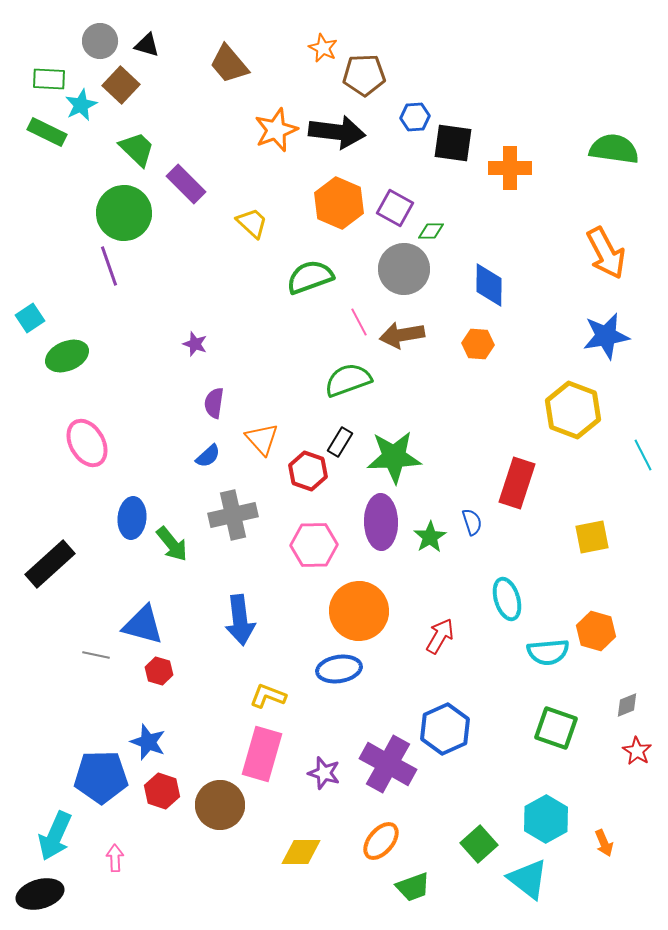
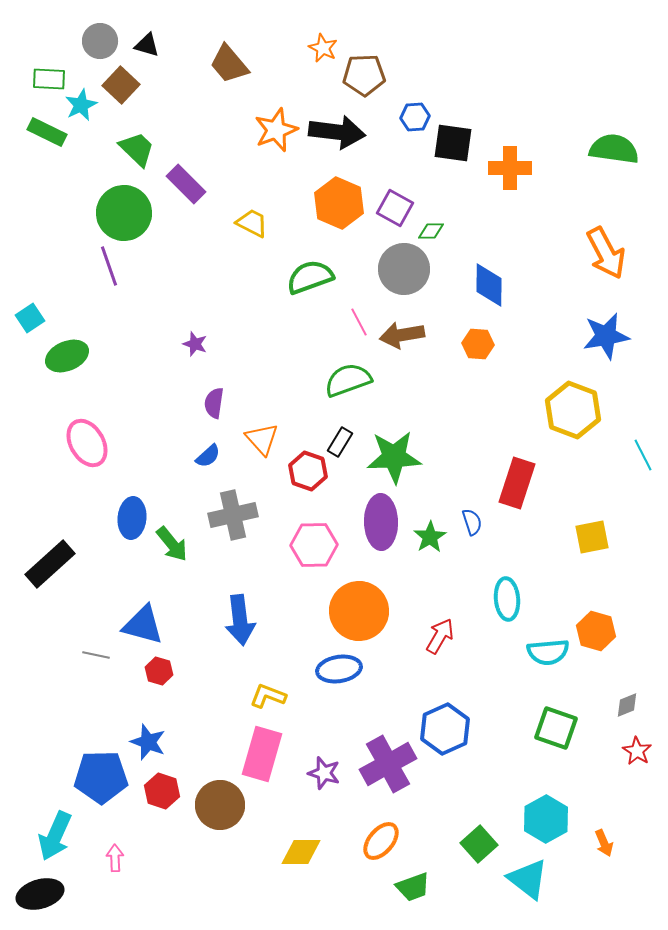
yellow trapezoid at (252, 223): rotated 16 degrees counterclockwise
cyan ellipse at (507, 599): rotated 12 degrees clockwise
purple cross at (388, 764): rotated 32 degrees clockwise
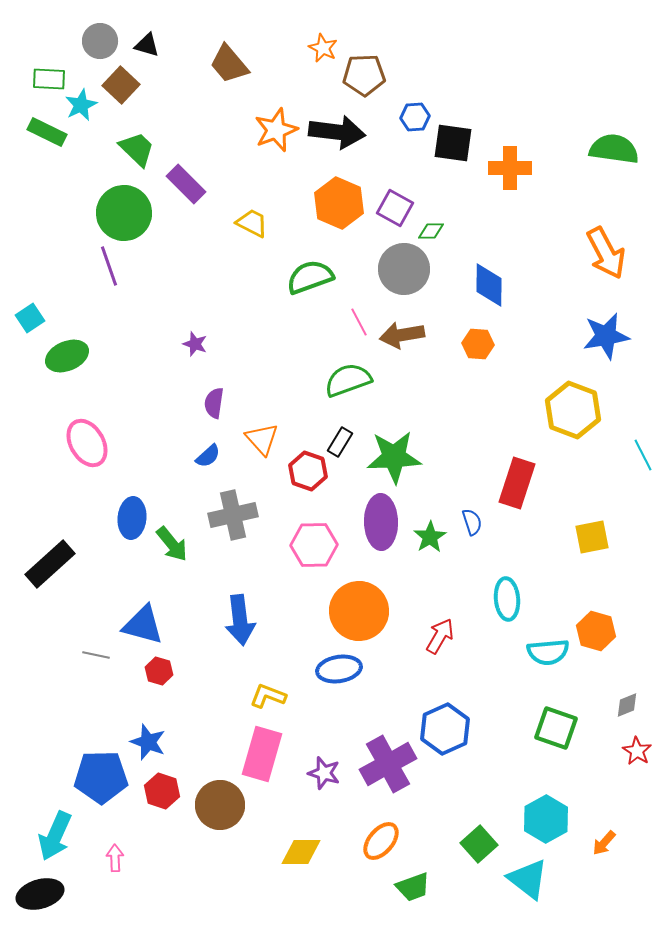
orange arrow at (604, 843): rotated 64 degrees clockwise
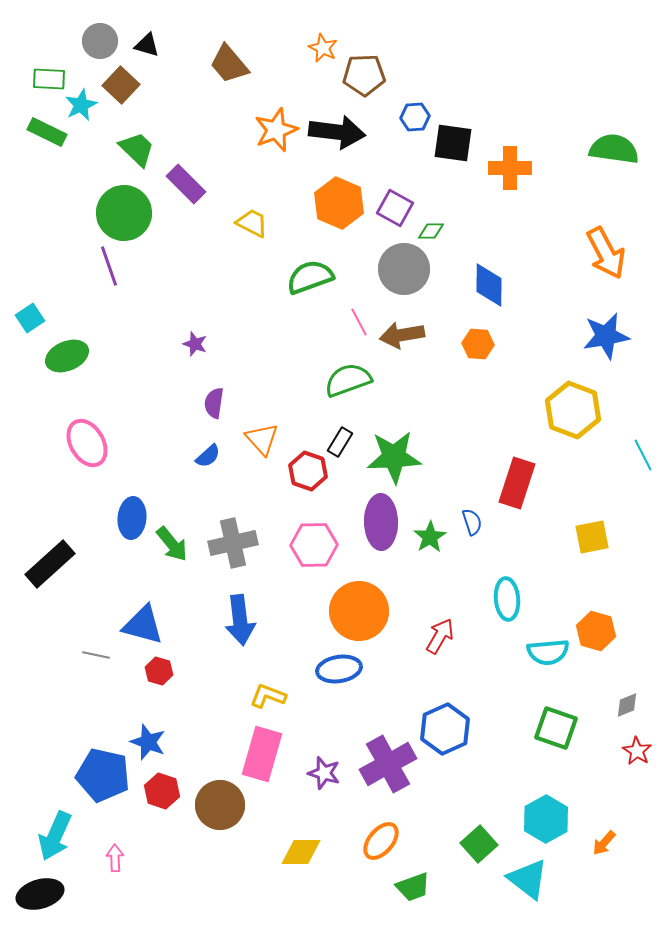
gray cross at (233, 515): moved 28 px down
blue pentagon at (101, 777): moved 2 px right, 2 px up; rotated 14 degrees clockwise
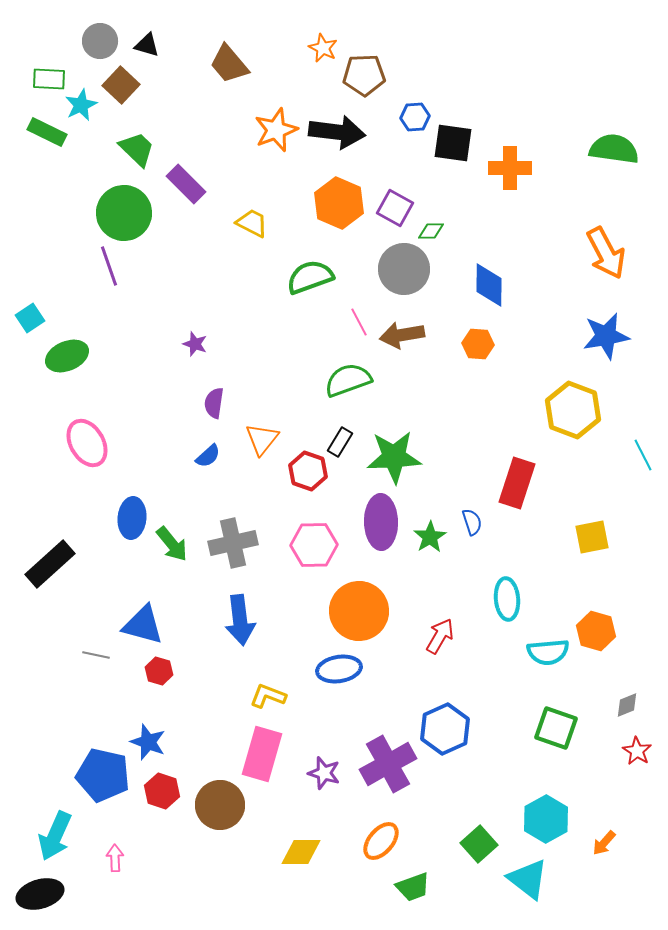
orange triangle at (262, 439): rotated 21 degrees clockwise
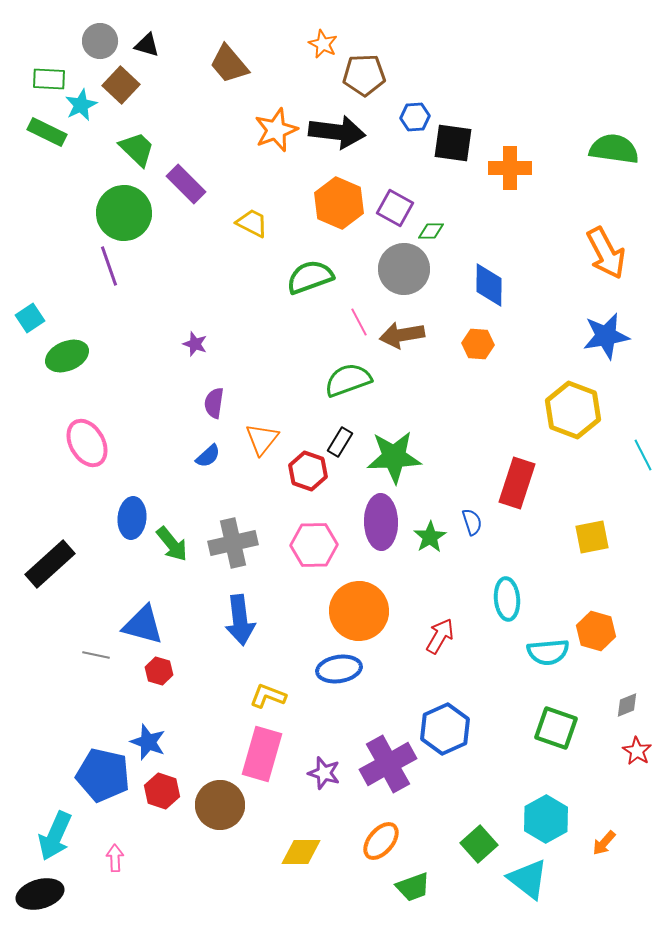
orange star at (323, 48): moved 4 px up
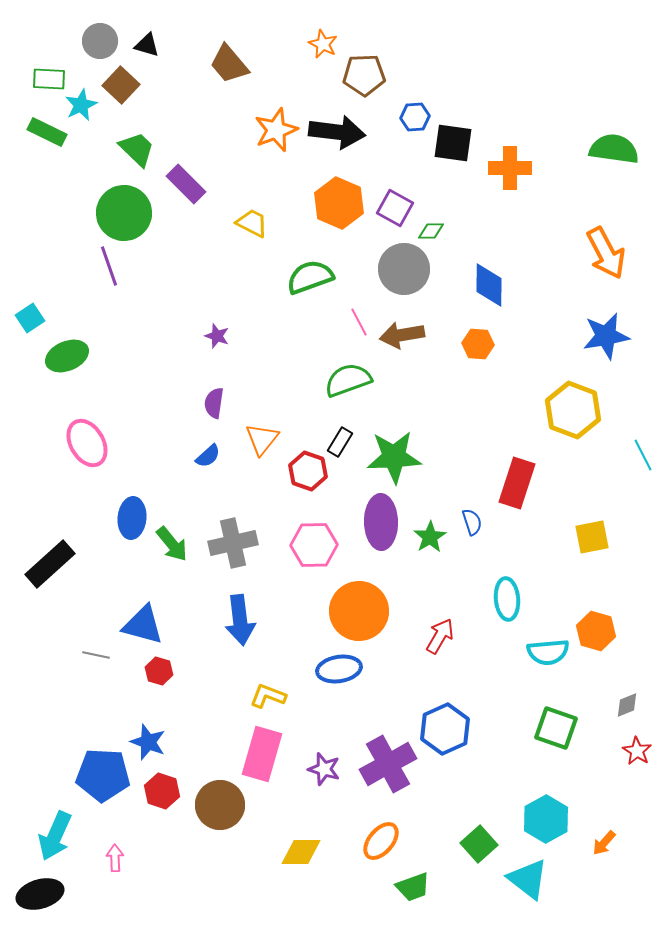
purple star at (195, 344): moved 22 px right, 8 px up
purple star at (324, 773): moved 4 px up
blue pentagon at (103, 775): rotated 10 degrees counterclockwise
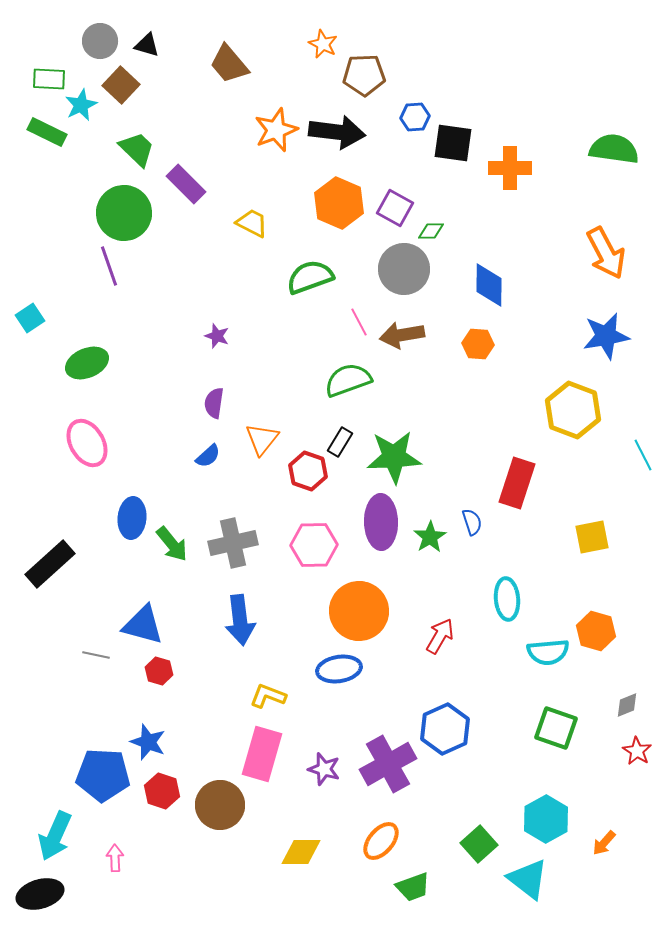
green ellipse at (67, 356): moved 20 px right, 7 px down
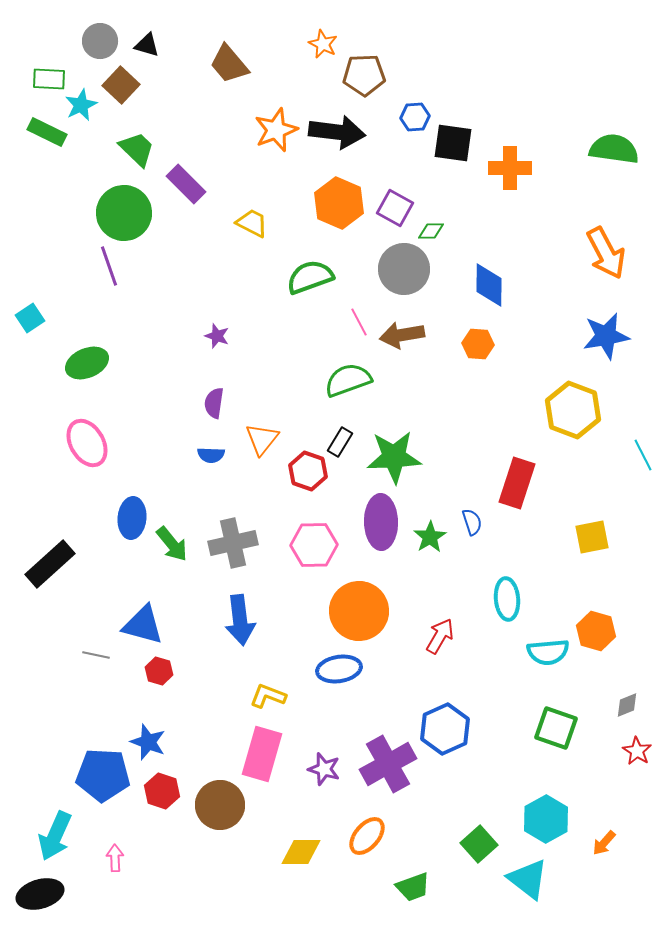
blue semicircle at (208, 456): moved 3 px right, 1 px up; rotated 44 degrees clockwise
orange ellipse at (381, 841): moved 14 px left, 5 px up
